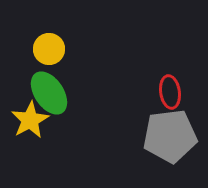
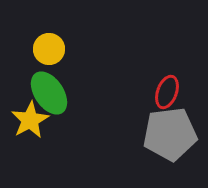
red ellipse: moved 3 px left; rotated 28 degrees clockwise
gray pentagon: moved 2 px up
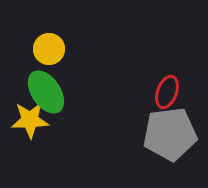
green ellipse: moved 3 px left, 1 px up
yellow star: rotated 27 degrees clockwise
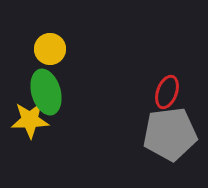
yellow circle: moved 1 px right
green ellipse: rotated 18 degrees clockwise
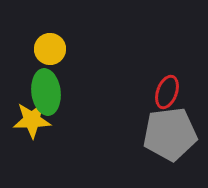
green ellipse: rotated 9 degrees clockwise
yellow star: moved 2 px right
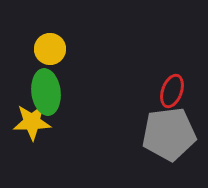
red ellipse: moved 5 px right, 1 px up
yellow star: moved 2 px down
gray pentagon: moved 1 px left
